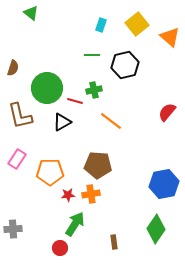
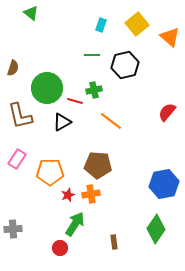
red star: rotated 16 degrees counterclockwise
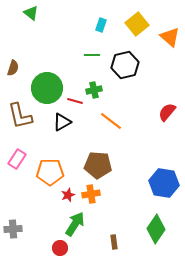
blue hexagon: moved 1 px up; rotated 20 degrees clockwise
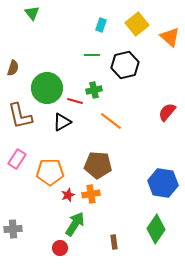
green triangle: moved 1 px right; rotated 14 degrees clockwise
blue hexagon: moved 1 px left
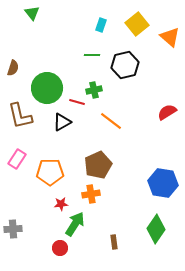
red line: moved 2 px right, 1 px down
red semicircle: rotated 18 degrees clockwise
brown pentagon: rotated 28 degrees counterclockwise
red star: moved 7 px left, 9 px down; rotated 16 degrees clockwise
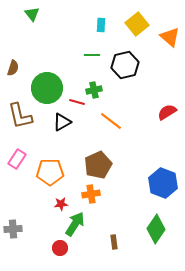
green triangle: moved 1 px down
cyan rectangle: rotated 16 degrees counterclockwise
blue hexagon: rotated 12 degrees clockwise
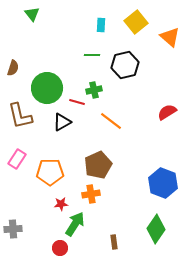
yellow square: moved 1 px left, 2 px up
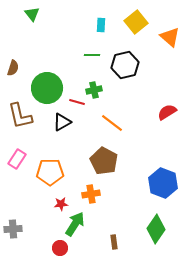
orange line: moved 1 px right, 2 px down
brown pentagon: moved 6 px right, 4 px up; rotated 20 degrees counterclockwise
